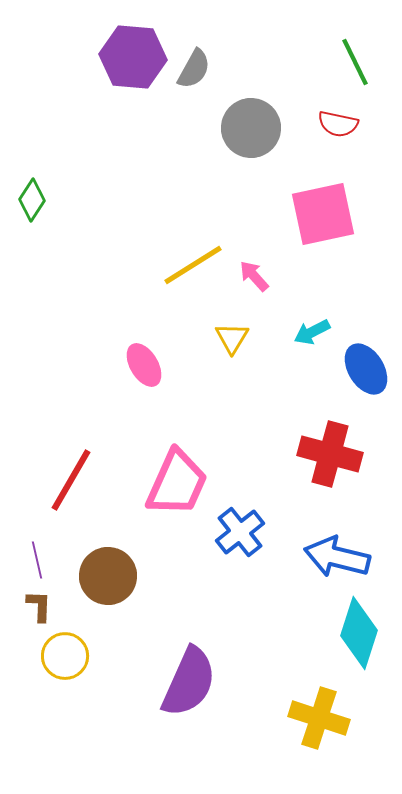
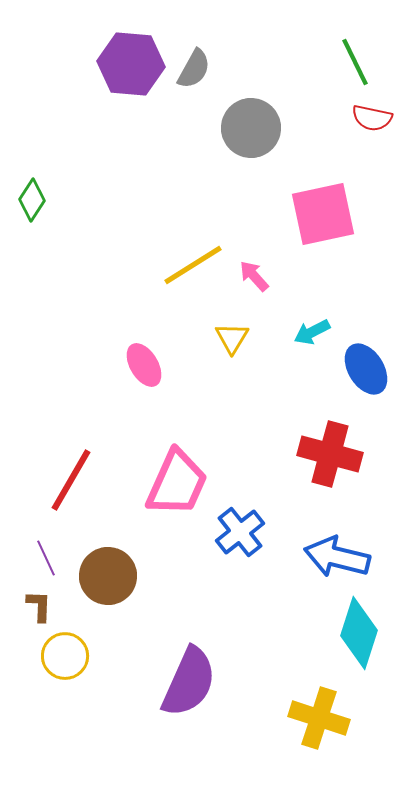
purple hexagon: moved 2 px left, 7 px down
red semicircle: moved 34 px right, 6 px up
purple line: moved 9 px right, 2 px up; rotated 12 degrees counterclockwise
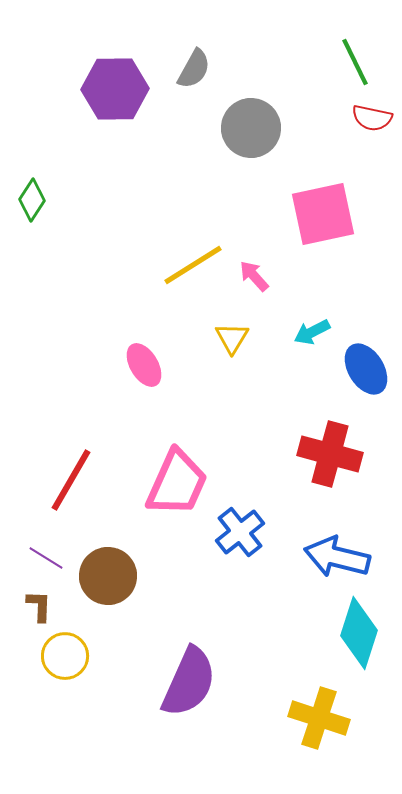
purple hexagon: moved 16 px left, 25 px down; rotated 6 degrees counterclockwise
purple line: rotated 33 degrees counterclockwise
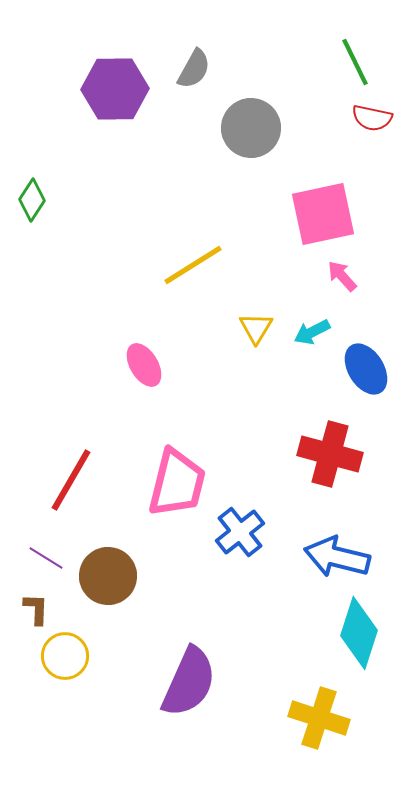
pink arrow: moved 88 px right
yellow triangle: moved 24 px right, 10 px up
pink trapezoid: rotated 10 degrees counterclockwise
brown L-shape: moved 3 px left, 3 px down
